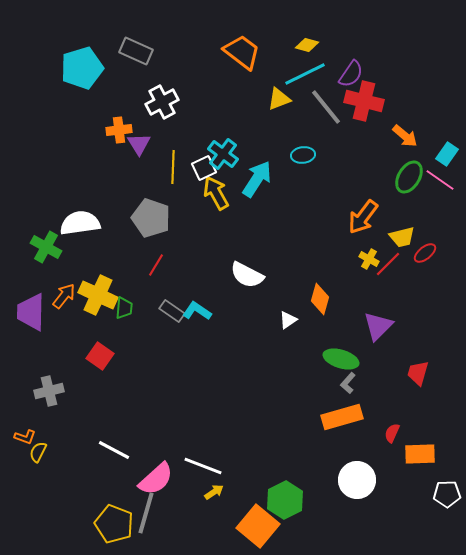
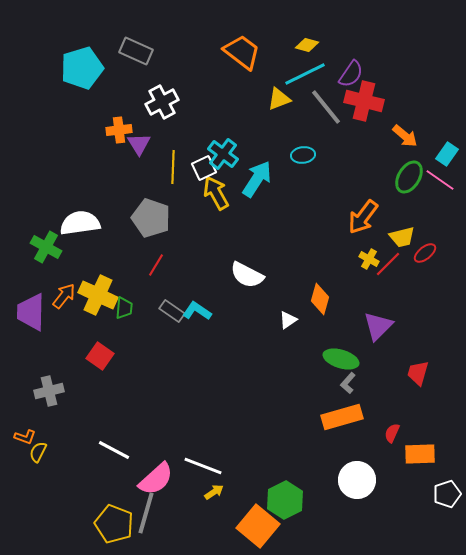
white pentagon at (447, 494): rotated 16 degrees counterclockwise
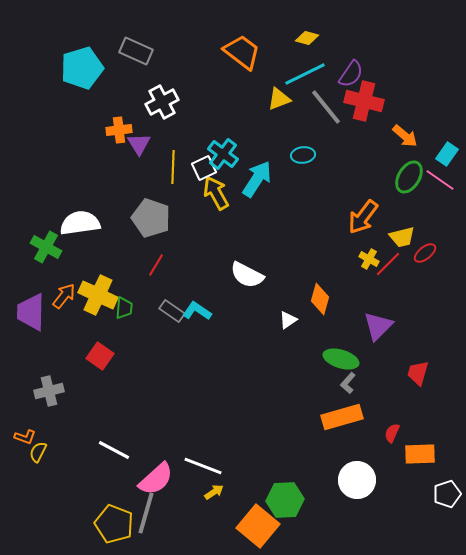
yellow diamond at (307, 45): moved 7 px up
green hexagon at (285, 500): rotated 24 degrees clockwise
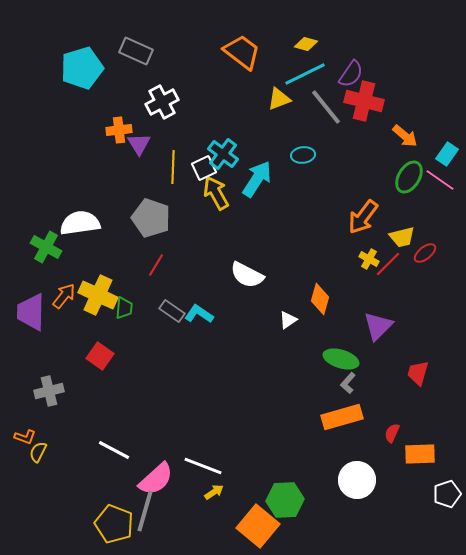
yellow diamond at (307, 38): moved 1 px left, 6 px down
cyan L-shape at (197, 311): moved 2 px right, 3 px down
gray line at (146, 513): moved 1 px left, 2 px up
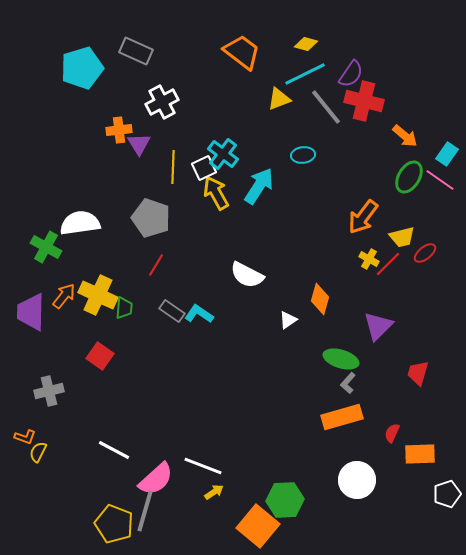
cyan arrow at (257, 179): moved 2 px right, 7 px down
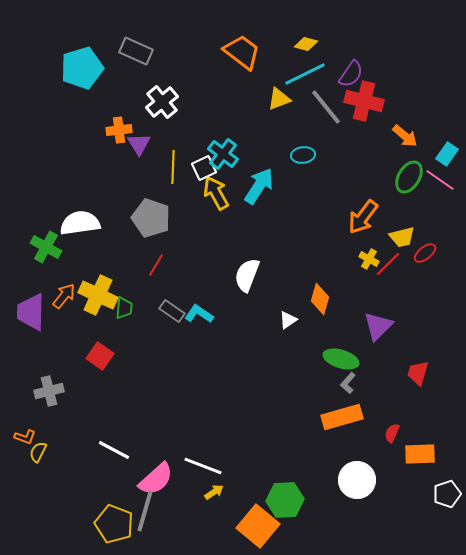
white cross at (162, 102): rotated 12 degrees counterclockwise
white semicircle at (247, 275): rotated 84 degrees clockwise
